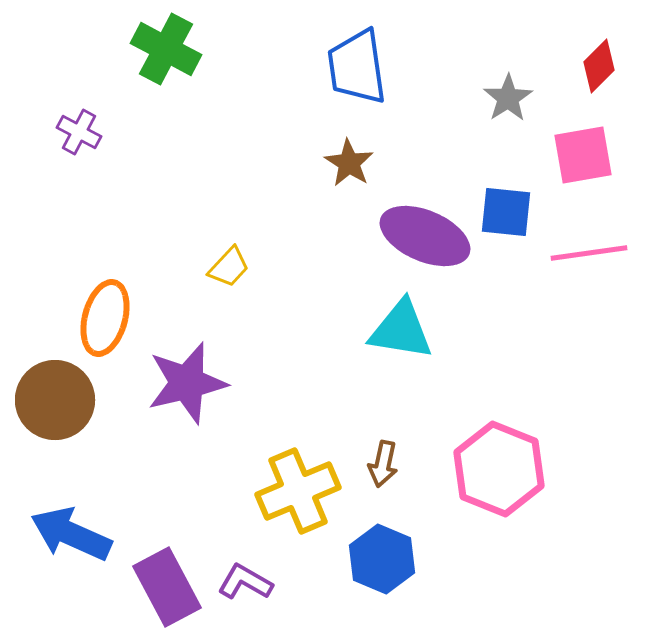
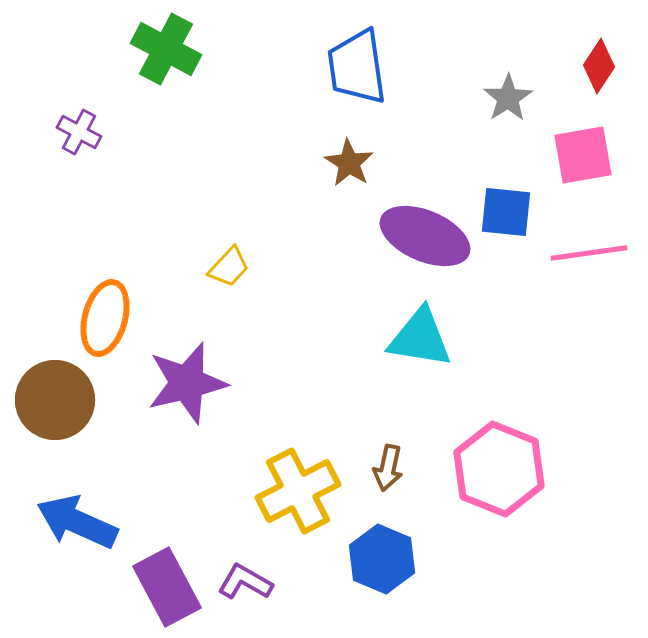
red diamond: rotated 12 degrees counterclockwise
cyan triangle: moved 19 px right, 8 px down
brown arrow: moved 5 px right, 4 px down
yellow cross: rotated 4 degrees counterclockwise
blue arrow: moved 6 px right, 12 px up
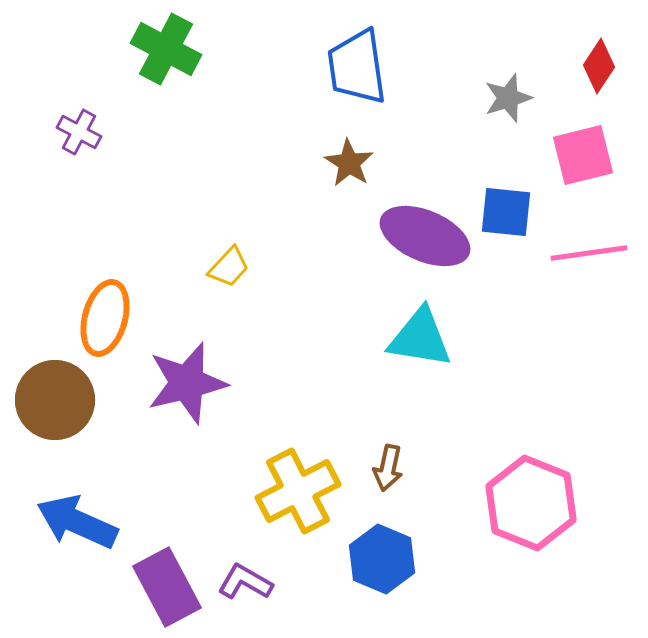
gray star: rotated 15 degrees clockwise
pink square: rotated 4 degrees counterclockwise
pink hexagon: moved 32 px right, 34 px down
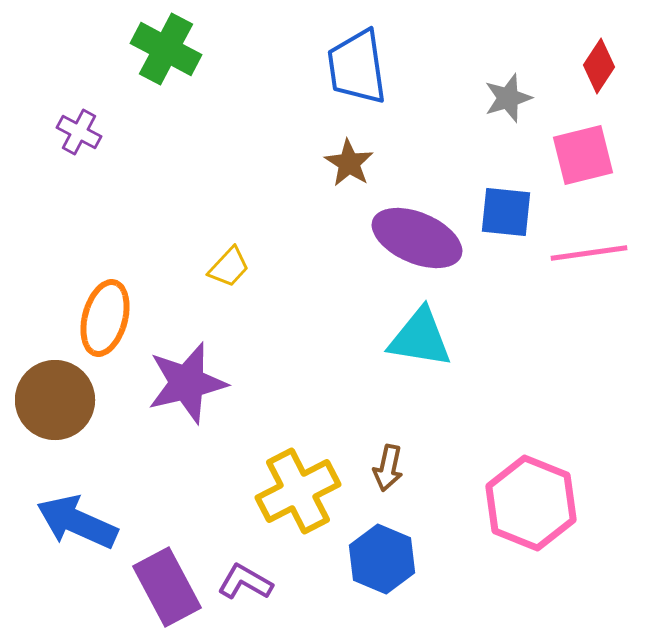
purple ellipse: moved 8 px left, 2 px down
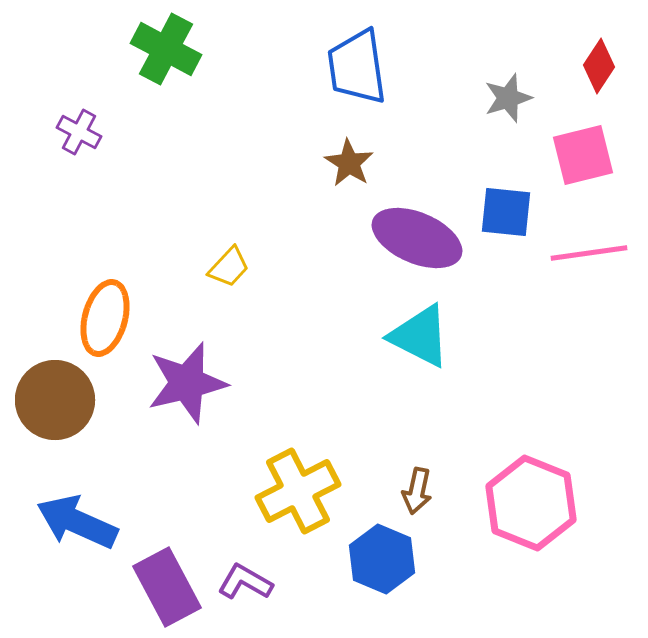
cyan triangle: moved 2 px up; rotated 18 degrees clockwise
brown arrow: moved 29 px right, 23 px down
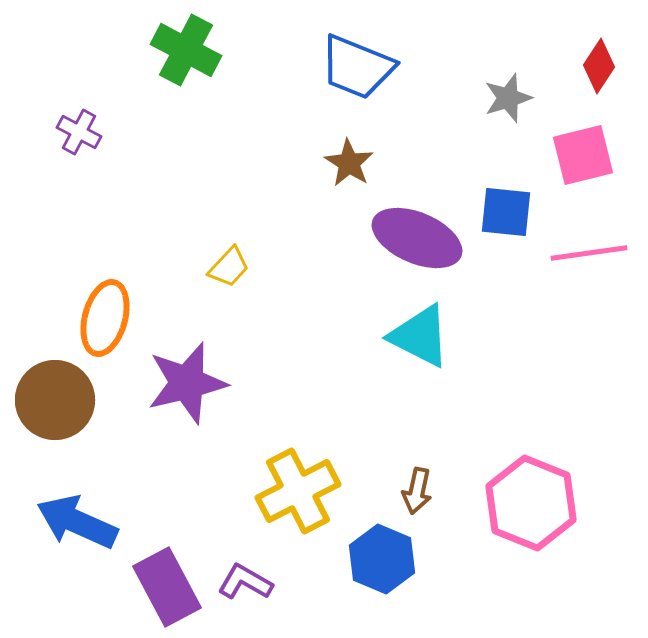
green cross: moved 20 px right, 1 px down
blue trapezoid: rotated 60 degrees counterclockwise
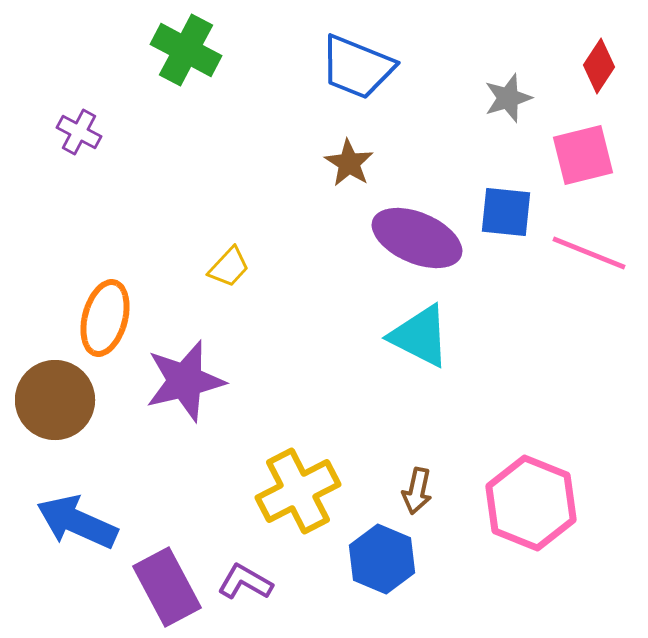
pink line: rotated 30 degrees clockwise
purple star: moved 2 px left, 2 px up
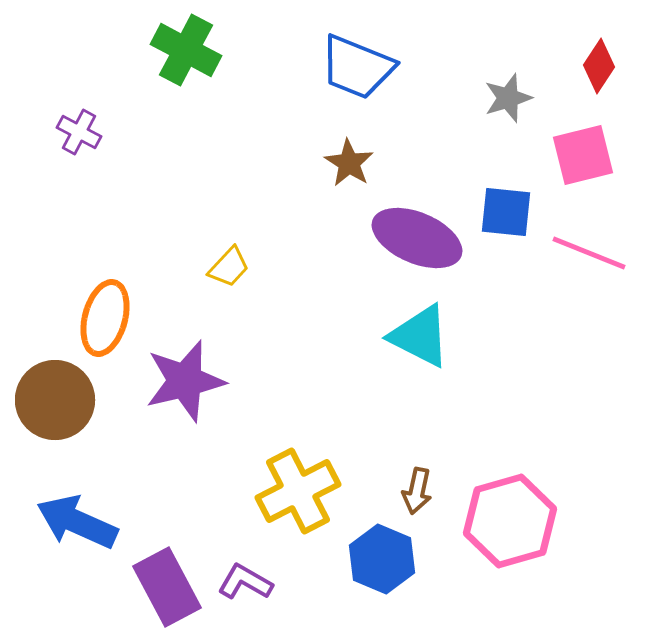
pink hexagon: moved 21 px left, 18 px down; rotated 22 degrees clockwise
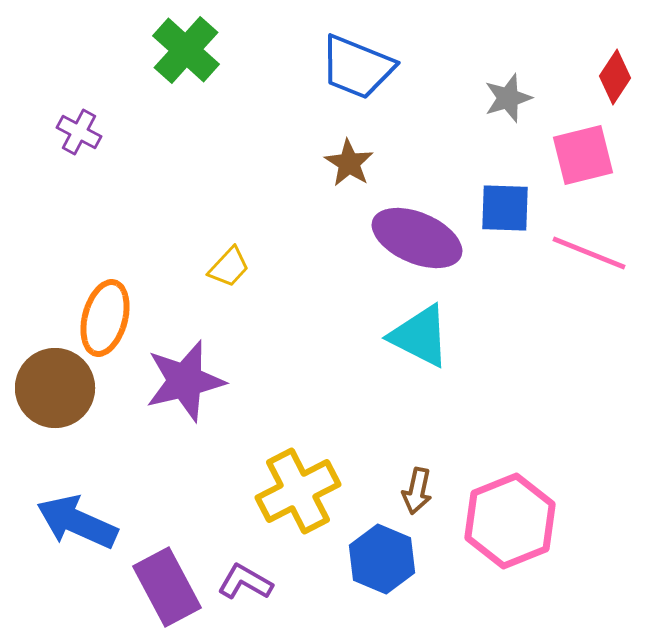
green cross: rotated 14 degrees clockwise
red diamond: moved 16 px right, 11 px down
blue square: moved 1 px left, 4 px up; rotated 4 degrees counterclockwise
brown circle: moved 12 px up
pink hexagon: rotated 6 degrees counterclockwise
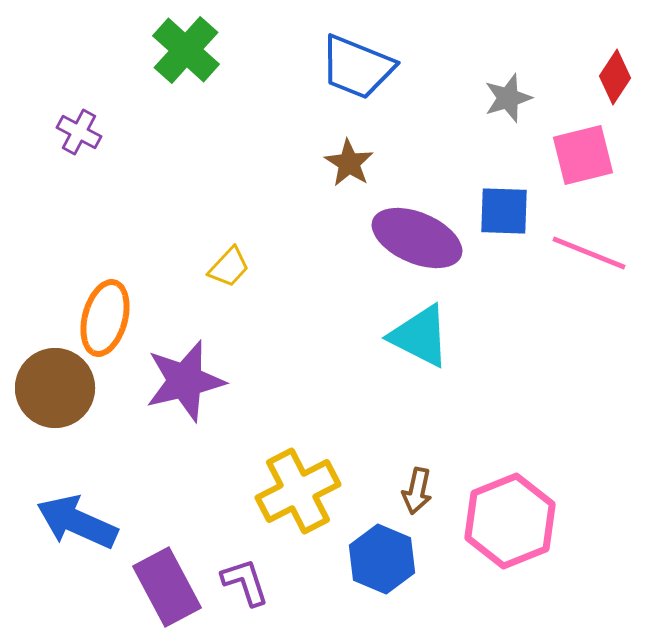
blue square: moved 1 px left, 3 px down
purple L-shape: rotated 42 degrees clockwise
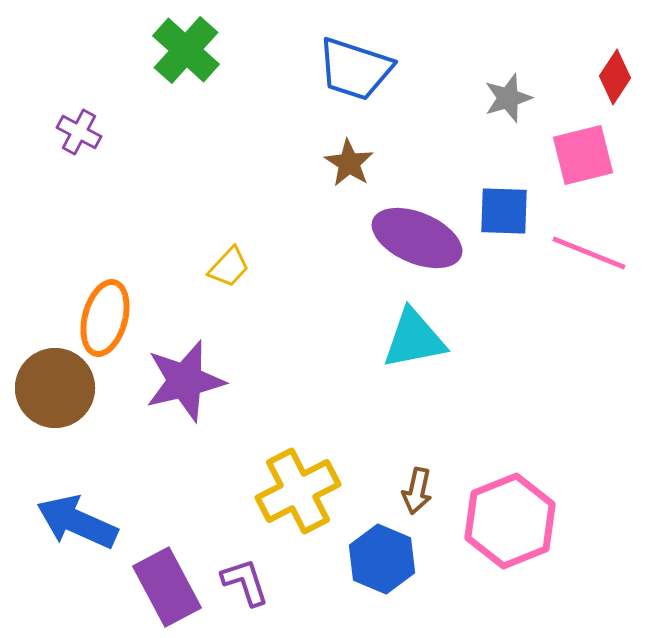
blue trapezoid: moved 2 px left, 2 px down; rotated 4 degrees counterclockwise
cyan triangle: moved 6 px left, 3 px down; rotated 38 degrees counterclockwise
